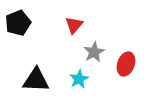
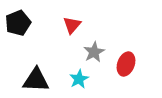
red triangle: moved 2 px left
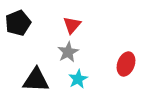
gray star: moved 26 px left
cyan star: moved 1 px left
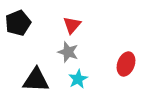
gray star: rotated 25 degrees counterclockwise
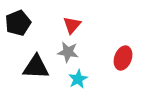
gray star: rotated 10 degrees counterclockwise
red ellipse: moved 3 px left, 6 px up
black triangle: moved 13 px up
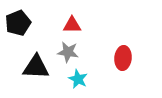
red triangle: rotated 48 degrees clockwise
red ellipse: rotated 15 degrees counterclockwise
cyan star: rotated 18 degrees counterclockwise
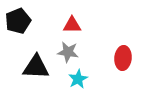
black pentagon: moved 2 px up
cyan star: rotated 18 degrees clockwise
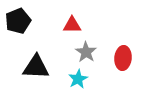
gray star: moved 18 px right; rotated 25 degrees clockwise
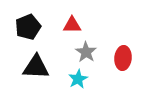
black pentagon: moved 10 px right, 6 px down
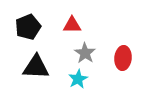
gray star: moved 1 px left, 1 px down
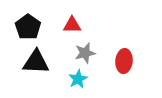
black pentagon: rotated 15 degrees counterclockwise
gray star: rotated 25 degrees clockwise
red ellipse: moved 1 px right, 3 px down
black triangle: moved 5 px up
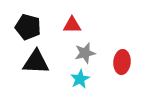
black pentagon: rotated 20 degrees counterclockwise
red ellipse: moved 2 px left, 1 px down
cyan star: moved 2 px right
